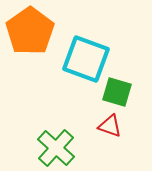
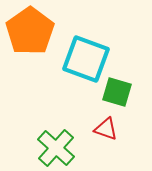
red triangle: moved 4 px left, 3 px down
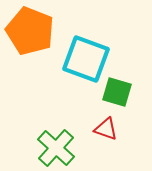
orange pentagon: rotated 15 degrees counterclockwise
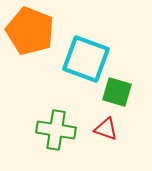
green cross: moved 18 px up; rotated 33 degrees counterclockwise
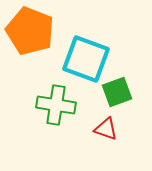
green square: rotated 36 degrees counterclockwise
green cross: moved 25 px up
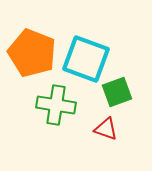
orange pentagon: moved 2 px right, 22 px down
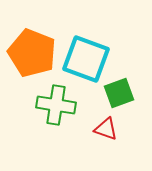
green square: moved 2 px right, 1 px down
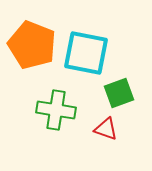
orange pentagon: moved 8 px up
cyan square: moved 6 px up; rotated 9 degrees counterclockwise
green cross: moved 5 px down
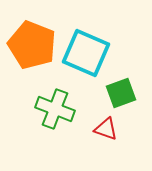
cyan square: rotated 12 degrees clockwise
green square: moved 2 px right
green cross: moved 1 px left, 1 px up; rotated 12 degrees clockwise
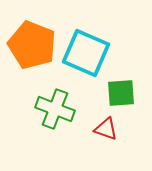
green square: rotated 16 degrees clockwise
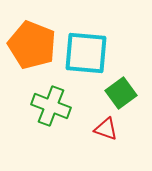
cyan square: rotated 18 degrees counterclockwise
green square: rotated 32 degrees counterclockwise
green cross: moved 4 px left, 3 px up
